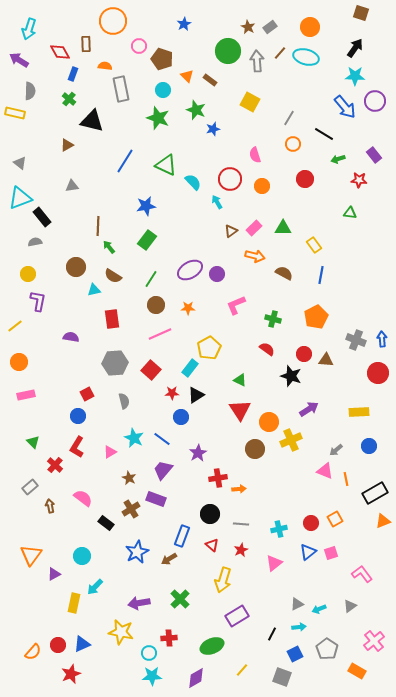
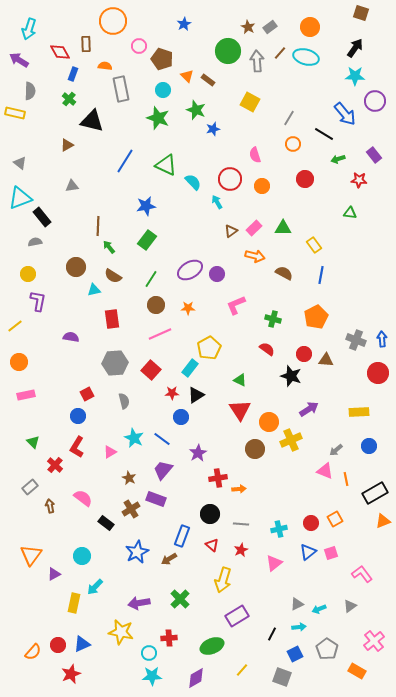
brown rectangle at (210, 80): moved 2 px left
blue arrow at (345, 107): moved 7 px down
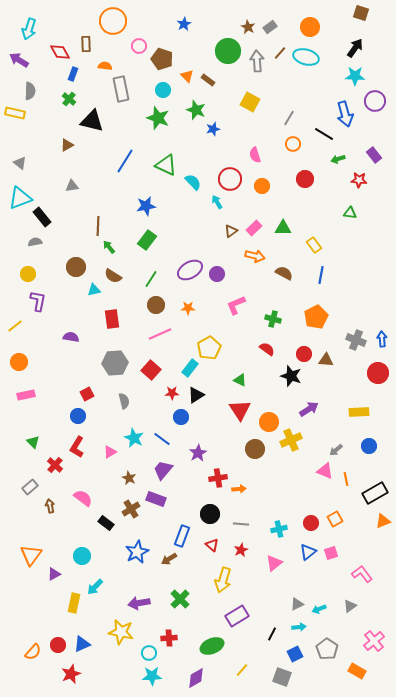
blue arrow at (345, 114): rotated 25 degrees clockwise
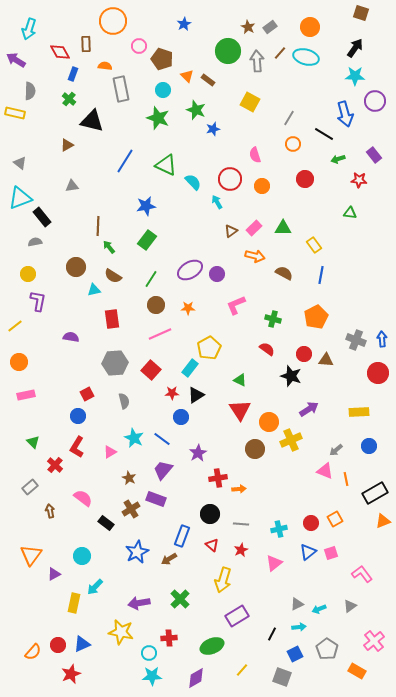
purple arrow at (19, 60): moved 3 px left
brown arrow at (50, 506): moved 5 px down
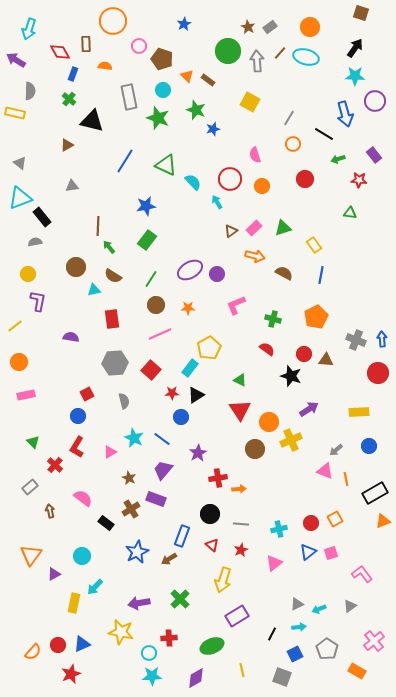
gray rectangle at (121, 89): moved 8 px right, 8 px down
green triangle at (283, 228): rotated 18 degrees counterclockwise
yellow line at (242, 670): rotated 56 degrees counterclockwise
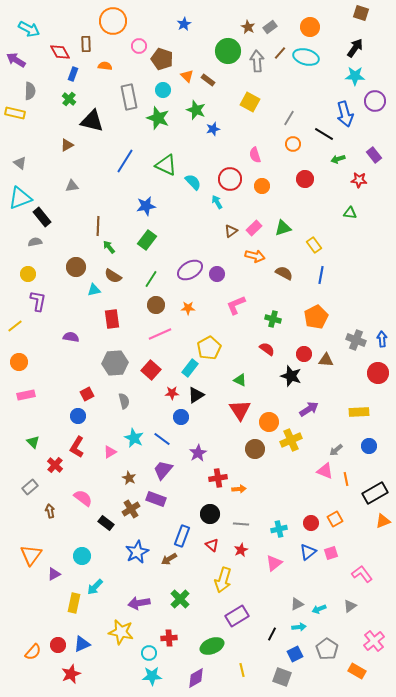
cyan arrow at (29, 29): rotated 80 degrees counterclockwise
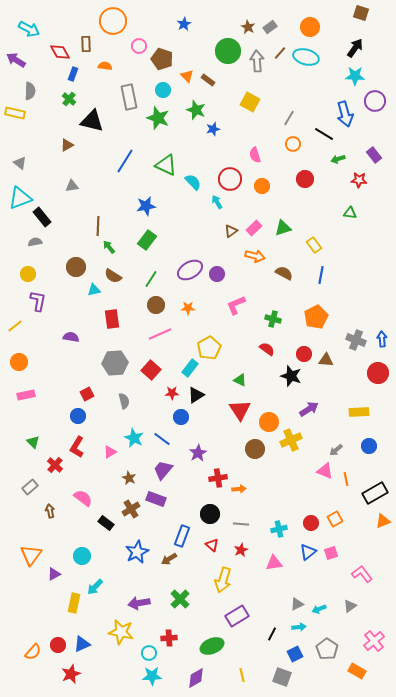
pink triangle at (274, 563): rotated 30 degrees clockwise
yellow line at (242, 670): moved 5 px down
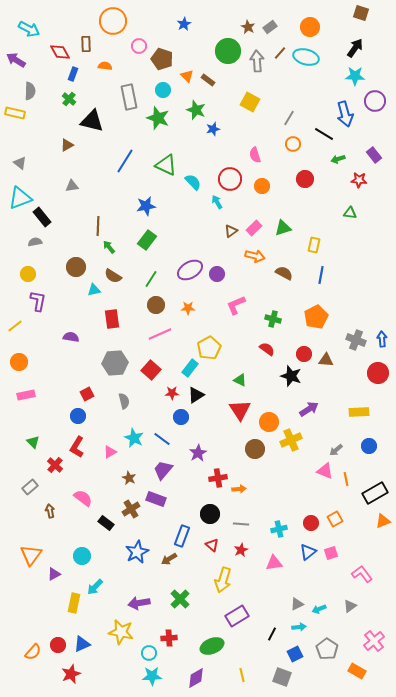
yellow rectangle at (314, 245): rotated 49 degrees clockwise
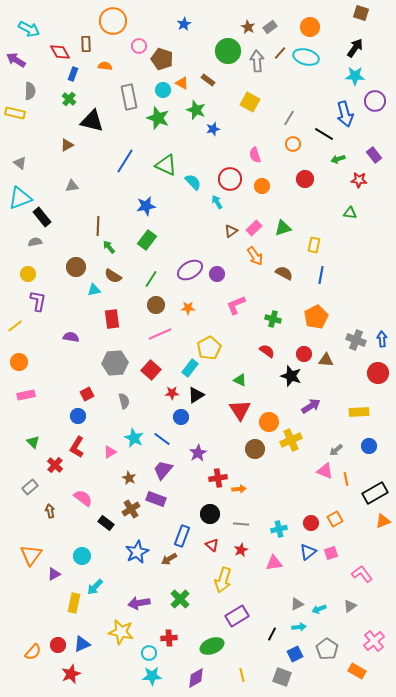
orange triangle at (187, 76): moved 5 px left, 7 px down; rotated 16 degrees counterclockwise
orange arrow at (255, 256): rotated 42 degrees clockwise
red semicircle at (267, 349): moved 2 px down
purple arrow at (309, 409): moved 2 px right, 3 px up
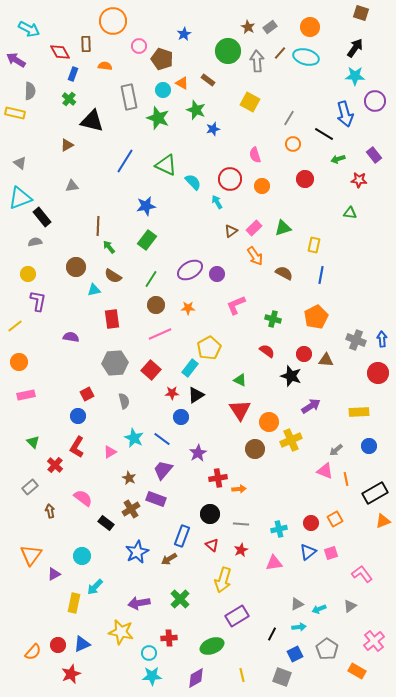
blue star at (184, 24): moved 10 px down
